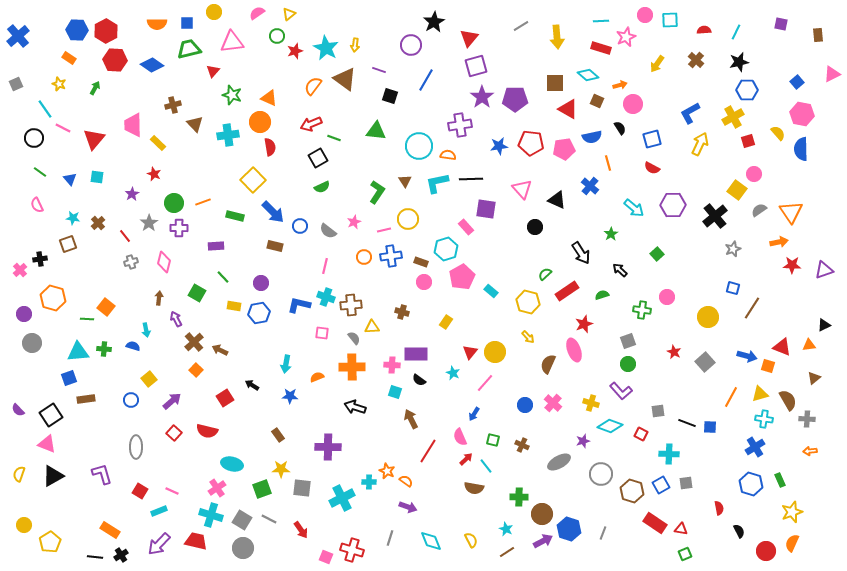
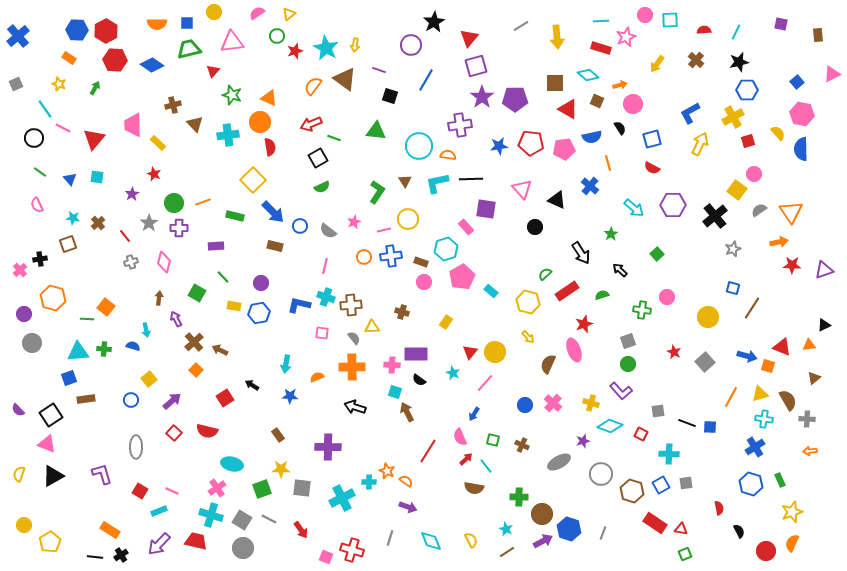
brown arrow at (411, 419): moved 4 px left, 7 px up
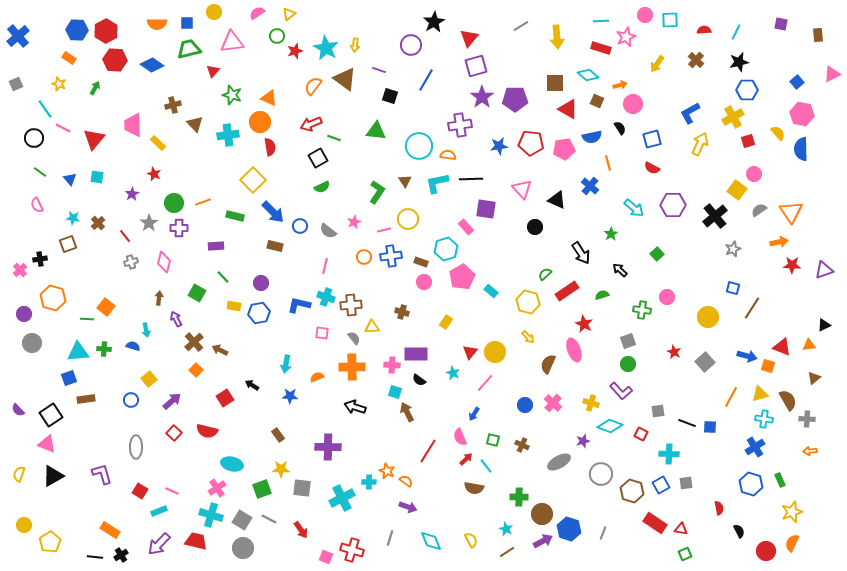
red star at (584, 324): rotated 24 degrees counterclockwise
